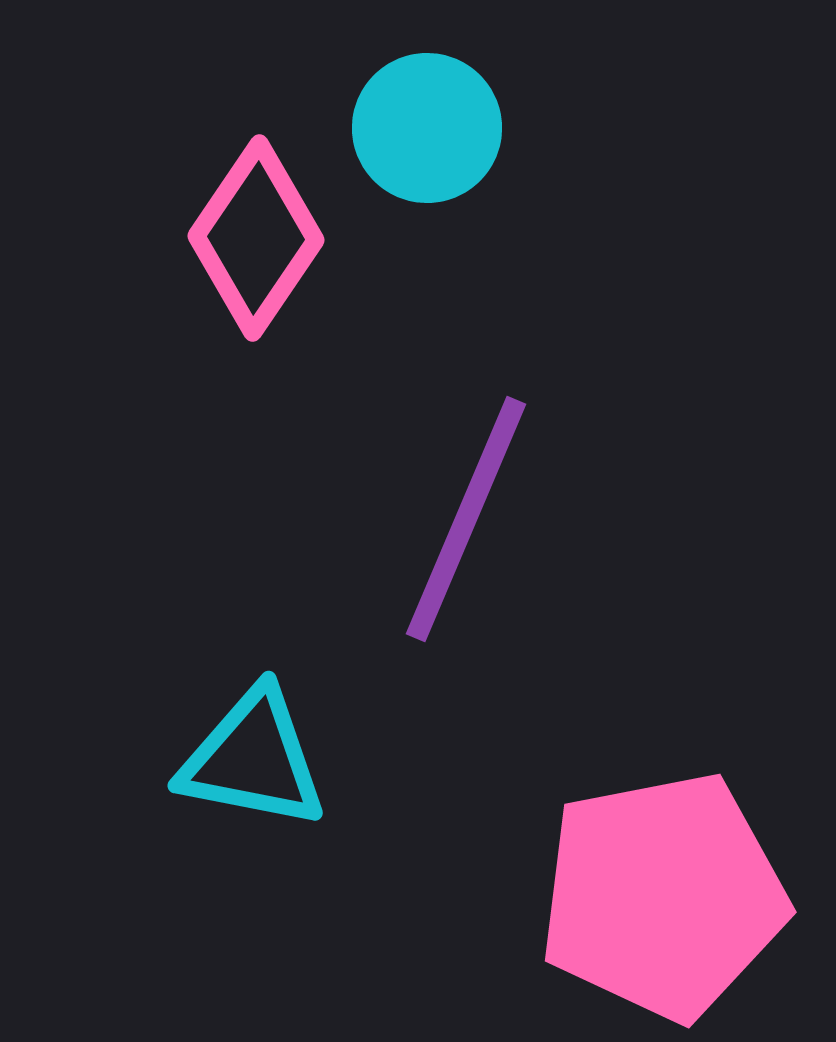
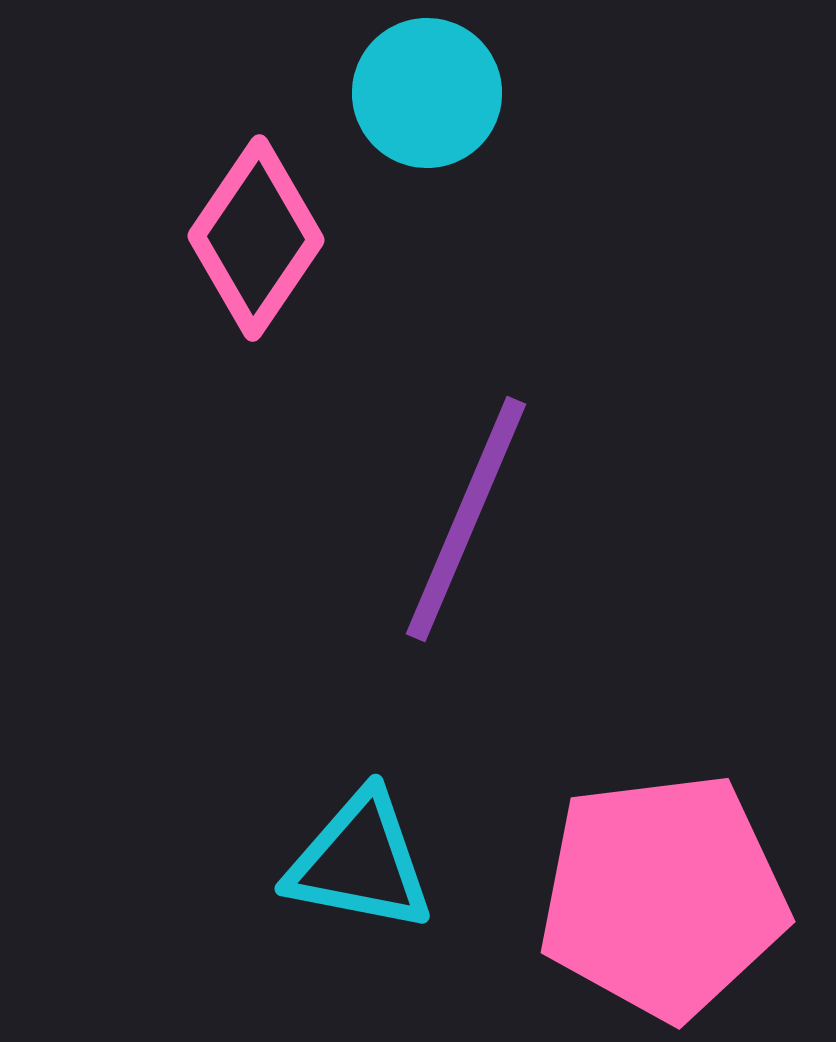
cyan circle: moved 35 px up
cyan triangle: moved 107 px right, 103 px down
pink pentagon: rotated 4 degrees clockwise
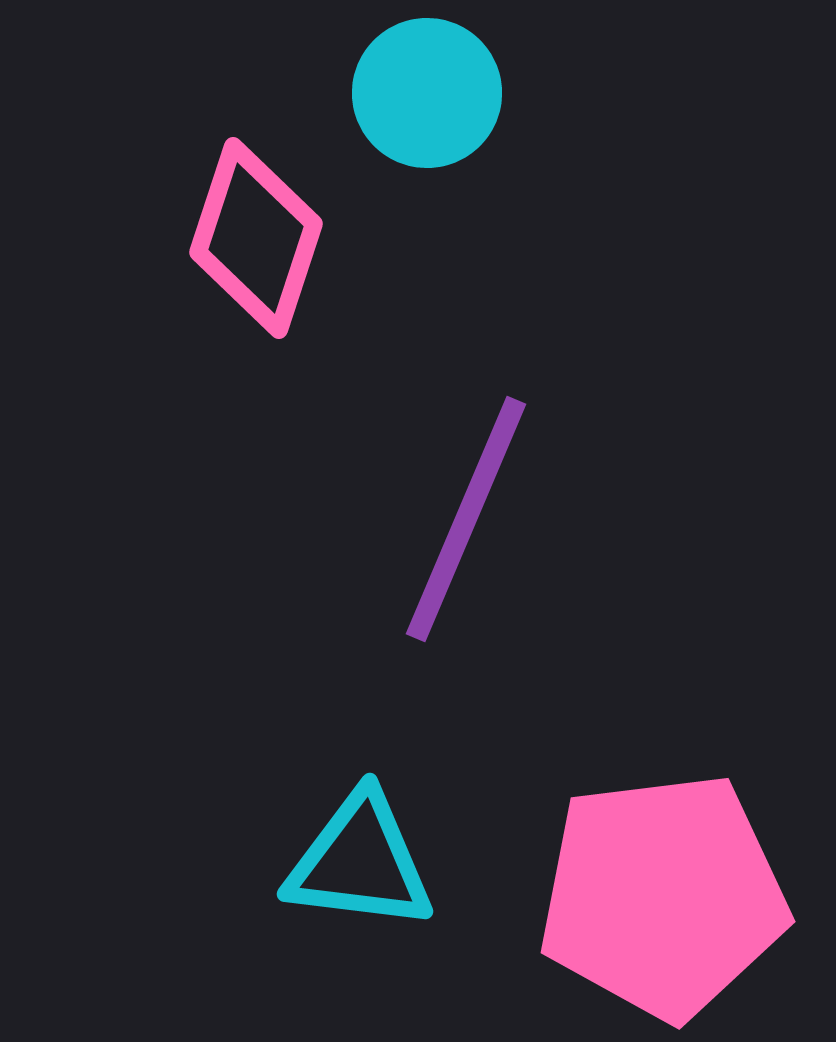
pink diamond: rotated 16 degrees counterclockwise
cyan triangle: rotated 4 degrees counterclockwise
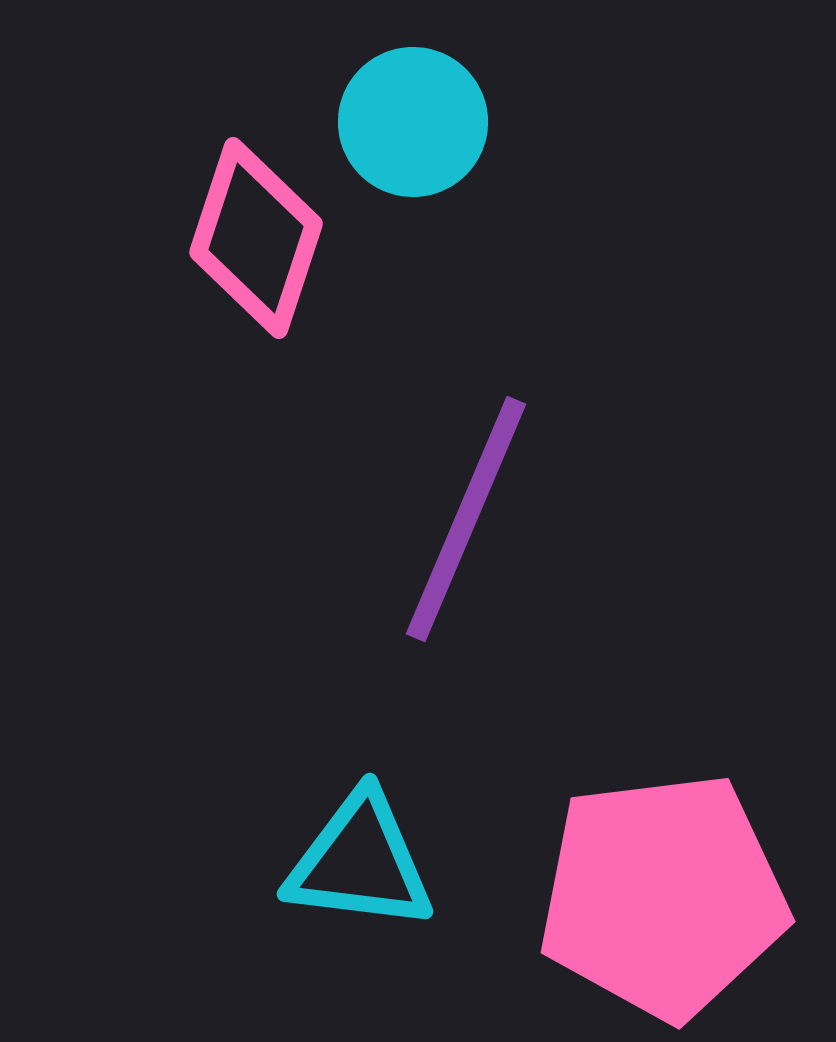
cyan circle: moved 14 px left, 29 px down
